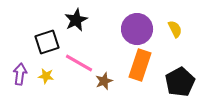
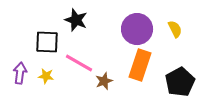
black star: rotated 25 degrees counterclockwise
black square: rotated 20 degrees clockwise
purple arrow: moved 1 px up
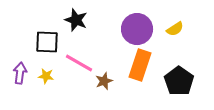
yellow semicircle: rotated 84 degrees clockwise
black pentagon: moved 1 px left, 1 px up; rotated 8 degrees counterclockwise
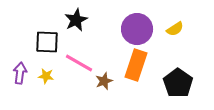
black star: rotated 25 degrees clockwise
orange rectangle: moved 4 px left
black pentagon: moved 1 px left, 2 px down
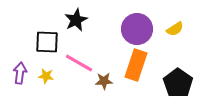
brown star: rotated 18 degrees clockwise
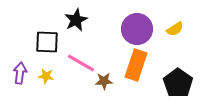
pink line: moved 2 px right
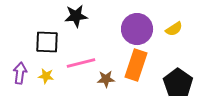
black star: moved 4 px up; rotated 20 degrees clockwise
yellow semicircle: moved 1 px left
pink line: rotated 44 degrees counterclockwise
brown star: moved 2 px right, 2 px up
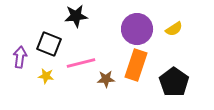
black square: moved 2 px right, 2 px down; rotated 20 degrees clockwise
purple arrow: moved 16 px up
black pentagon: moved 4 px left, 1 px up
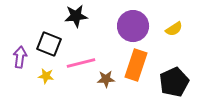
purple circle: moved 4 px left, 3 px up
black pentagon: rotated 12 degrees clockwise
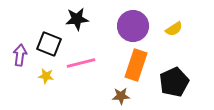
black star: moved 1 px right, 3 px down
purple arrow: moved 2 px up
brown star: moved 15 px right, 17 px down
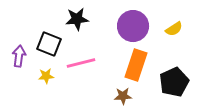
purple arrow: moved 1 px left, 1 px down
yellow star: rotated 14 degrees counterclockwise
brown star: moved 2 px right
